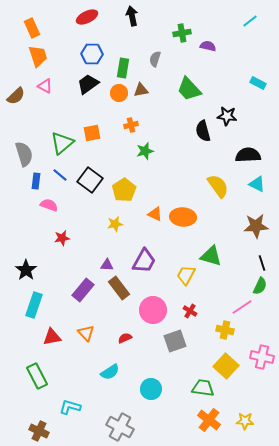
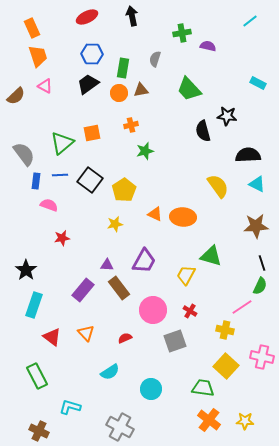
gray semicircle at (24, 154): rotated 20 degrees counterclockwise
blue line at (60, 175): rotated 42 degrees counterclockwise
red triangle at (52, 337): rotated 48 degrees clockwise
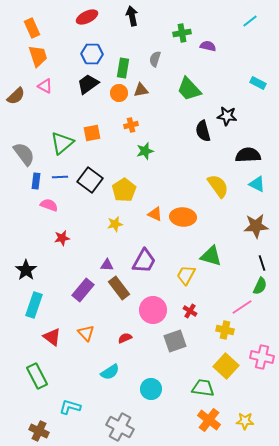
blue line at (60, 175): moved 2 px down
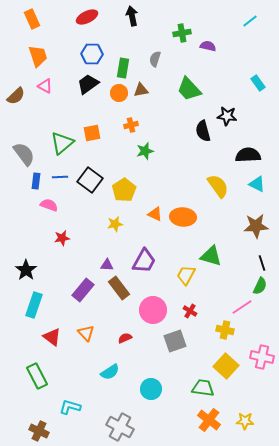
orange rectangle at (32, 28): moved 9 px up
cyan rectangle at (258, 83): rotated 28 degrees clockwise
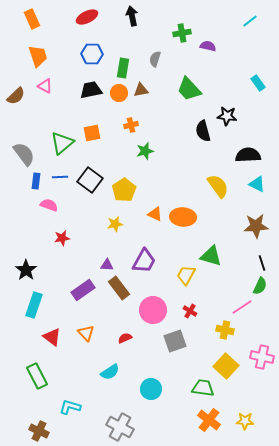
black trapezoid at (88, 84): moved 3 px right, 6 px down; rotated 25 degrees clockwise
purple rectangle at (83, 290): rotated 15 degrees clockwise
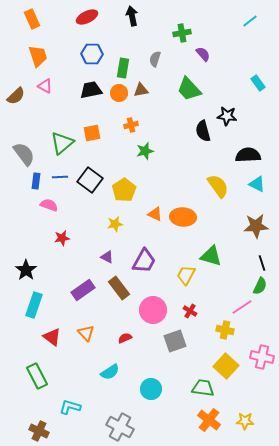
purple semicircle at (208, 46): moved 5 px left, 8 px down; rotated 35 degrees clockwise
purple triangle at (107, 265): moved 8 px up; rotated 24 degrees clockwise
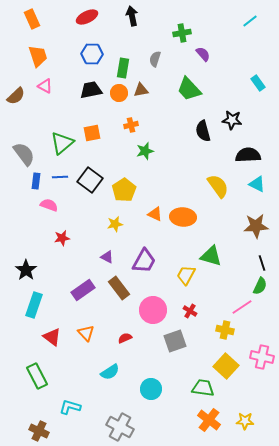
black star at (227, 116): moved 5 px right, 4 px down
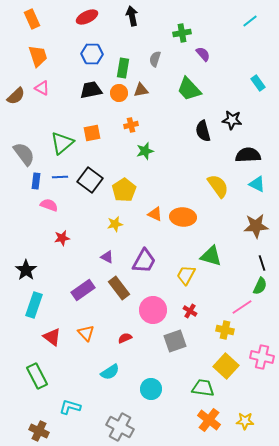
pink triangle at (45, 86): moved 3 px left, 2 px down
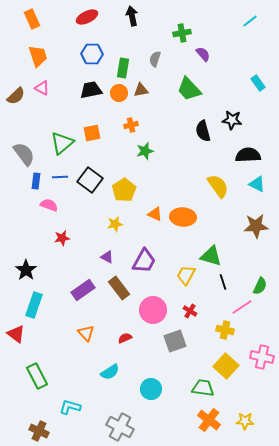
black line at (262, 263): moved 39 px left, 19 px down
red triangle at (52, 337): moved 36 px left, 3 px up
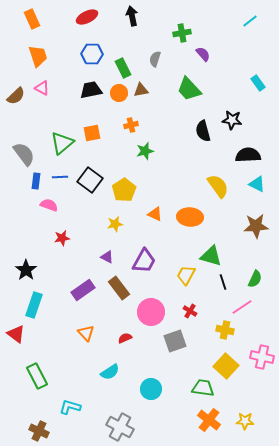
green rectangle at (123, 68): rotated 36 degrees counterclockwise
orange ellipse at (183, 217): moved 7 px right
green semicircle at (260, 286): moved 5 px left, 7 px up
pink circle at (153, 310): moved 2 px left, 2 px down
